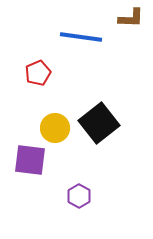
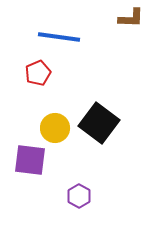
blue line: moved 22 px left
black square: rotated 15 degrees counterclockwise
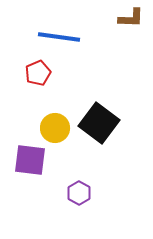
purple hexagon: moved 3 px up
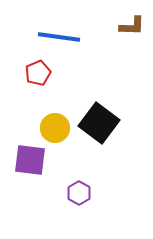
brown L-shape: moved 1 px right, 8 px down
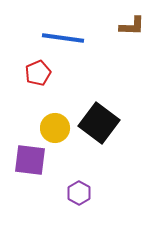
blue line: moved 4 px right, 1 px down
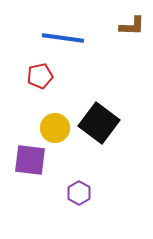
red pentagon: moved 2 px right, 3 px down; rotated 10 degrees clockwise
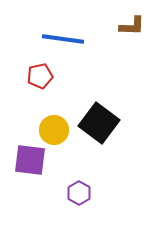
blue line: moved 1 px down
yellow circle: moved 1 px left, 2 px down
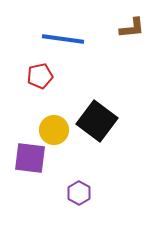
brown L-shape: moved 2 px down; rotated 8 degrees counterclockwise
black square: moved 2 px left, 2 px up
purple square: moved 2 px up
